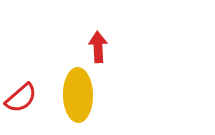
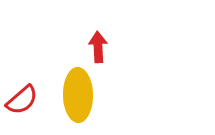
red semicircle: moved 1 px right, 2 px down
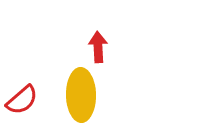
yellow ellipse: moved 3 px right
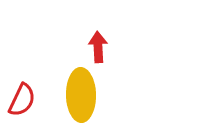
red semicircle: rotated 24 degrees counterclockwise
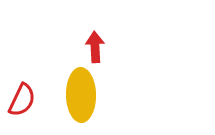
red arrow: moved 3 px left
